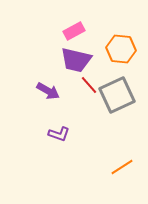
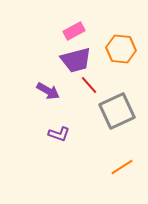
purple trapezoid: rotated 28 degrees counterclockwise
gray square: moved 16 px down
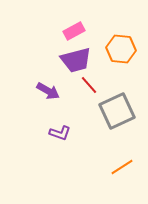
purple L-shape: moved 1 px right, 1 px up
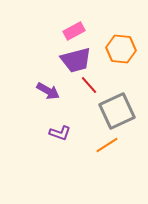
orange line: moved 15 px left, 22 px up
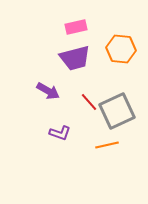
pink rectangle: moved 2 px right, 4 px up; rotated 15 degrees clockwise
purple trapezoid: moved 1 px left, 2 px up
red line: moved 17 px down
orange line: rotated 20 degrees clockwise
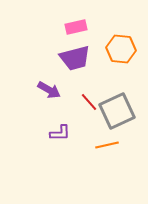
purple arrow: moved 1 px right, 1 px up
purple L-shape: rotated 20 degrees counterclockwise
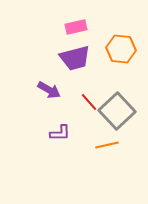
gray square: rotated 18 degrees counterclockwise
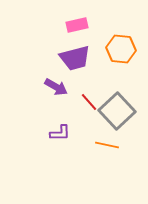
pink rectangle: moved 1 px right, 2 px up
purple arrow: moved 7 px right, 3 px up
orange line: rotated 25 degrees clockwise
